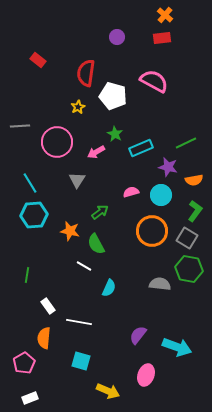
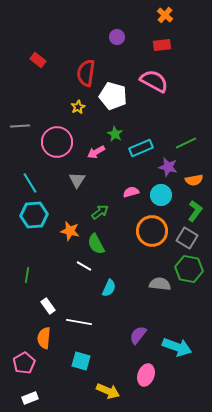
red rectangle at (162, 38): moved 7 px down
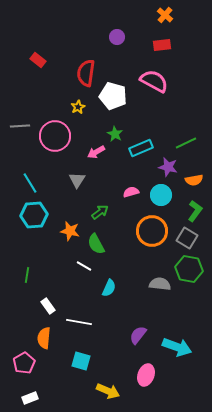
pink circle at (57, 142): moved 2 px left, 6 px up
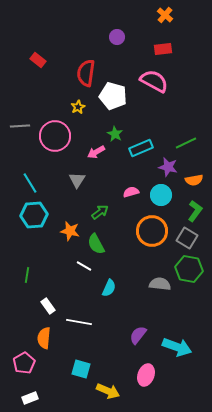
red rectangle at (162, 45): moved 1 px right, 4 px down
cyan square at (81, 361): moved 8 px down
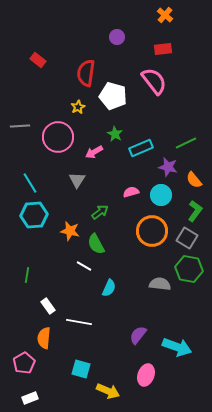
pink semicircle at (154, 81): rotated 24 degrees clockwise
pink circle at (55, 136): moved 3 px right, 1 px down
pink arrow at (96, 152): moved 2 px left
orange semicircle at (194, 180): rotated 60 degrees clockwise
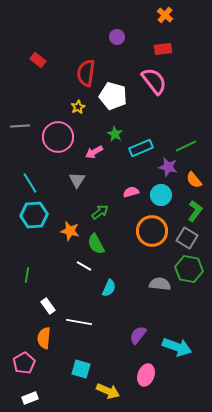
green line at (186, 143): moved 3 px down
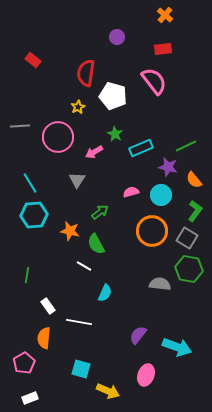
red rectangle at (38, 60): moved 5 px left
cyan semicircle at (109, 288): moved 4 px left, 5 px down
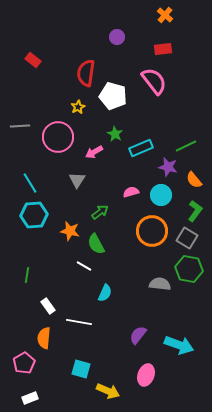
cyan arrow at (177, 347): moved 2 px right, 2 px up
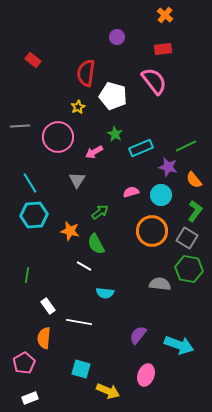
cyan semicircle at (105, 293): rotated 72 degrees clockwise
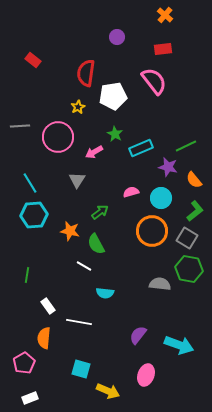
white pentagon at (113, 96): rotated 24 degrees counterclockwise
cyan circle at (161, 195): moved 3 px down
green L-shape at (195, 211): rotated 15 degrees clockwise
